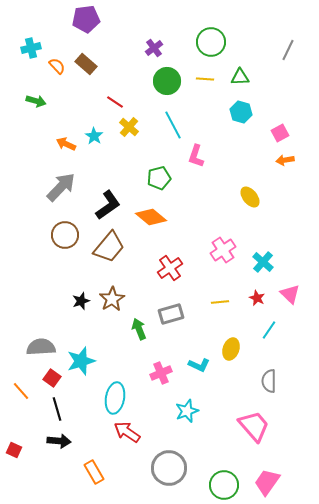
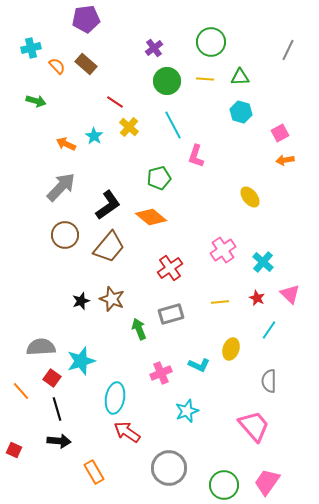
brown star at (112, 299): rotated 20 degrees counterclockwise
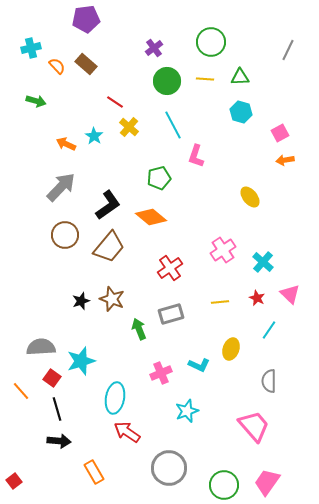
red square at (14, 450): moved 31 px down; rotated 28 degrees clockwise
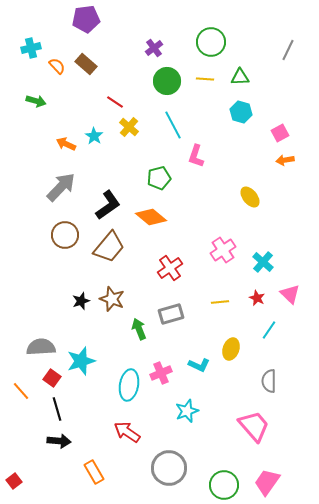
cyan ellipse at (115, 398): moved 14 px right, 13 px up
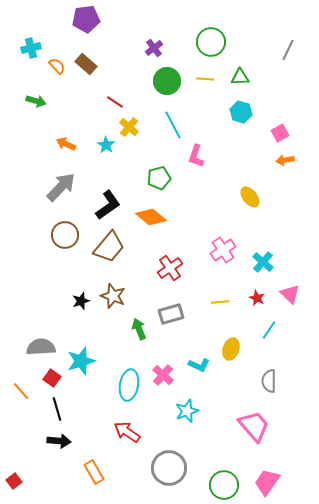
cyan star at (94, 136): moved 12 px right, 9 px down
brown star at (112, 299): moved 1 px right, 3 px up
pink cross at (161, 373): moved 2 px right, 2 px down; rotated 25 degrees counterclockwise
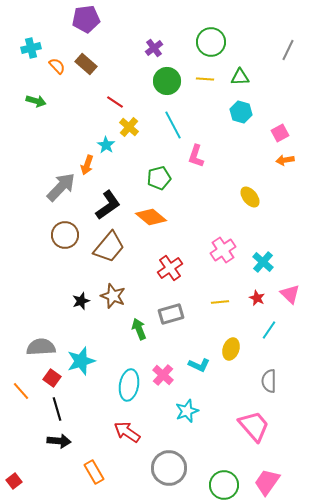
orange arrow at (66, 144): moved 21 px right, 21 px down; rotated 96 degrees counterclockwise
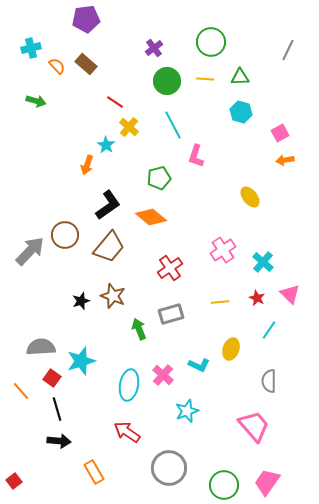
gray arrow at (61, 187): moved 31 px left, 64 px down
